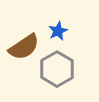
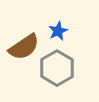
gray hexagon: moved 1 px up
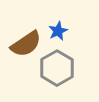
brown semicircle: moved 2 px right, 3 px up
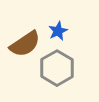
brown semicircle: moved 1 px left
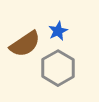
gray hexagon: moved 1 px right
